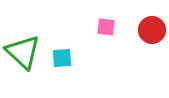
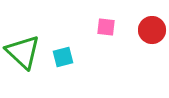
cyan square: moved 1 px right, 1 px up; rotated 10 degrees counterclockwise
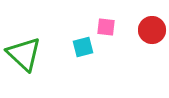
green triangle: moved 1 px right, 2 px down
cyan square: moved 20 px right, 10 px up
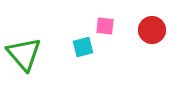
pink square: moved 1 px left, 1 px up
green triangle: rotated 6 degrees clockwise
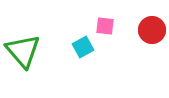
cyan square: rotated 15 degrees counterclockwise
green triangle: moved 1 px left, 3 px up
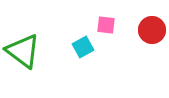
pink square: moved 1 px right, 1 px up
green triangle: rotated 12 degrees counterclockwise
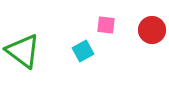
cyan square: moved 4 px down
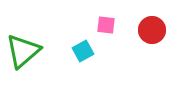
green triangle: rotated 42 degrees clockwise
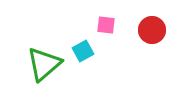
green triangle: moved 21 px right, 13 px down
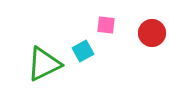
red circle: moved 3 px down
green triangle: rotated 15 degrees clockwise
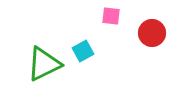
pink square: moved 5 px right, 9 px up
